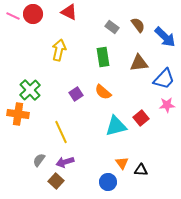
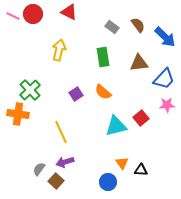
gray semicircle: moved 9 px down
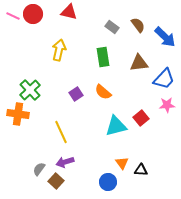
red triangle: rotated 12 degrees counterclockwise
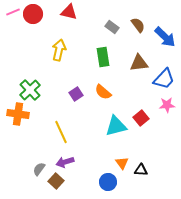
pink line: moved 4 px up; rotated 48 degrees counterclockwise
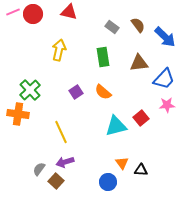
purple square: moved 2 px up
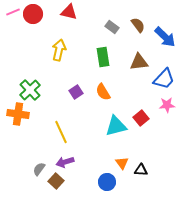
brown triangle: moved 1 px up
orange semicircle: rotated 18 degrees clockwise
blue circle: moved 1 px left
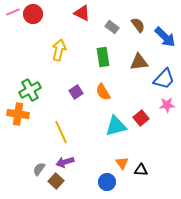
red triangle: moved 13 px right, 1 px down; rotated 12 degrees clockwise
green cross: rotated 15 degrees clockwise
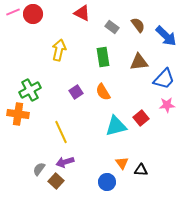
blue arrow: moved 1 px right, 1 px up
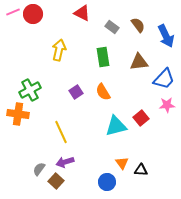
blue arrow: rotated 20 degrees clockwise
